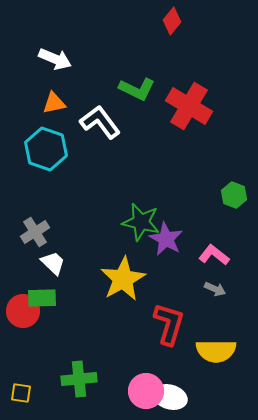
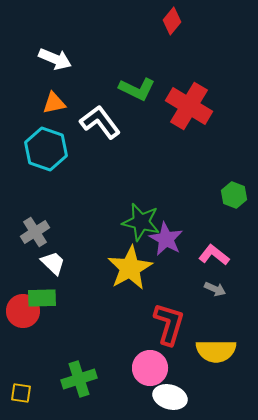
yellow star: moved 7 px right, 11 px up
green cross: rotated 12 degrees counterclockwise
pink circle: moved 4 px right, 23 px up
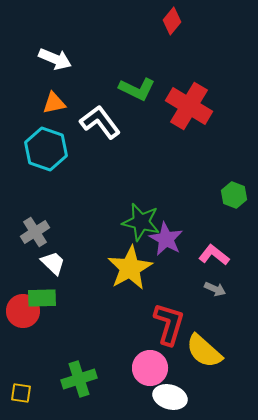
yellow semicircle: moved 12 px left; rotated 42 degrees clockwise
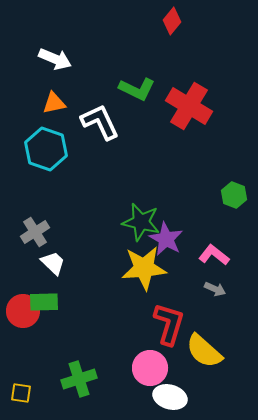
white L-shape: rotated 12 degrees clockwise
yellow star: moved 14 px right; rotated 24 degrees clockwise
green rectangle: moved 2 px right, 4 px down
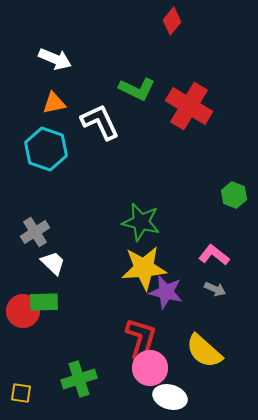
purple star: moved 53 px down; rotated 16 degrees counterclockwise
red L-shape: moved 28 px left, 15 px down
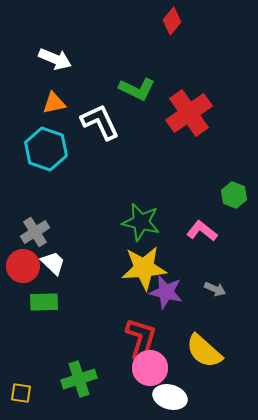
red cross: moved 7 px down; rotated 24 degrees clockwise
pink L-shape: moved 12 px left, 24 px up
red circle: moved 45 px up
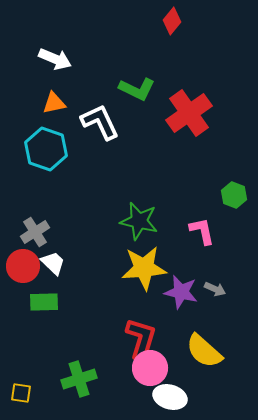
green star: moved 2 px left, 1 px up
pink L-shape: rotated 40 degrees clockwise
purple star: moved 15 px right
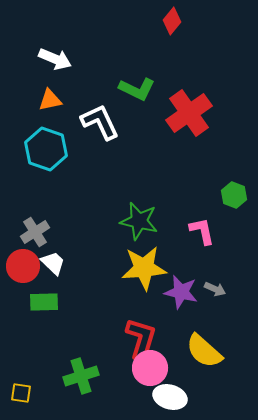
orange triangle: moved 4 px left, 3 px up
green cross: moved 2 px right, 3 px up
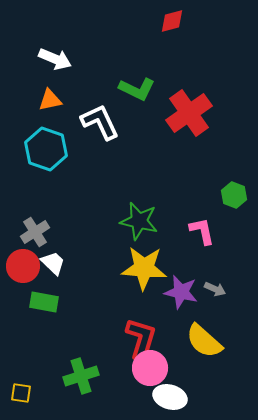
red diamond: rotated 36 degrees clockwise
yellow star: rotated 9 degrees clockwise
green rectangle: rotated 12 degrees clockwise
yellow semicircle: moved 10 px up
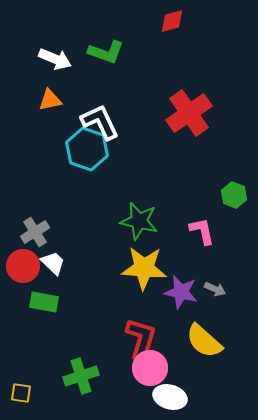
green L-shape: moved 31 px left, 37 px up; rotated 6 degrees counterclockwise
cyan hexagon: moved 41 px right
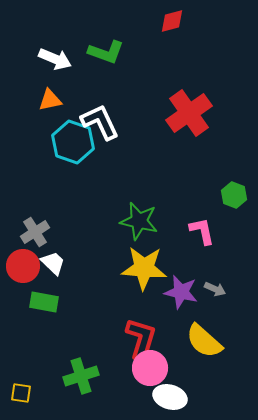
cyan hexagon: moved 14 px left, 7 px up
